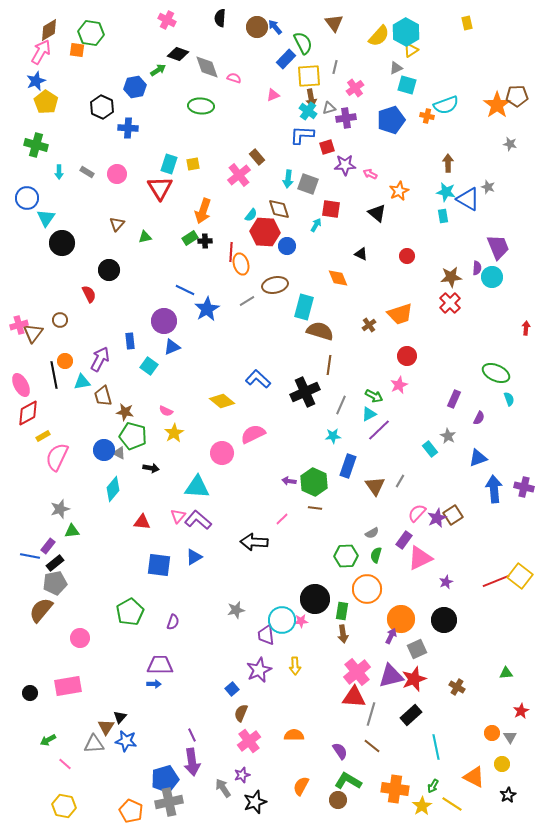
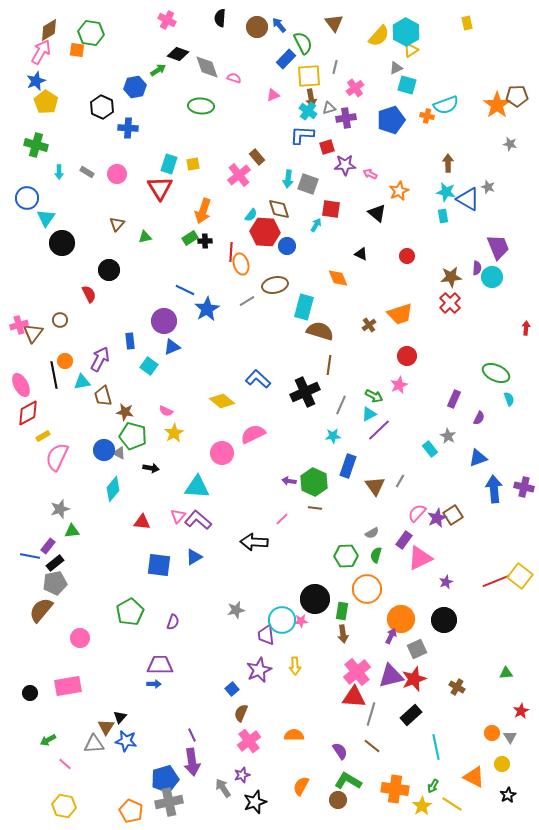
blue arrow at (275, 27): moved 4 px right, 2 px up
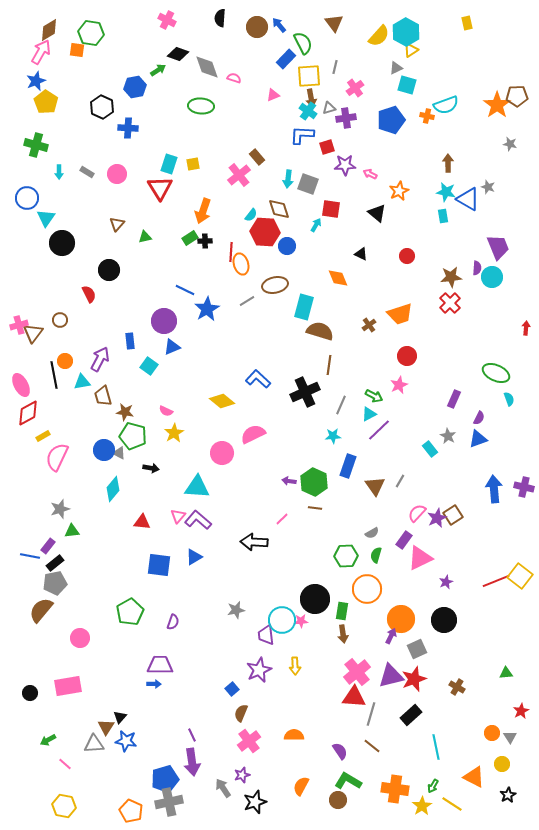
blue triangle at (478, 458): moved 19 px up
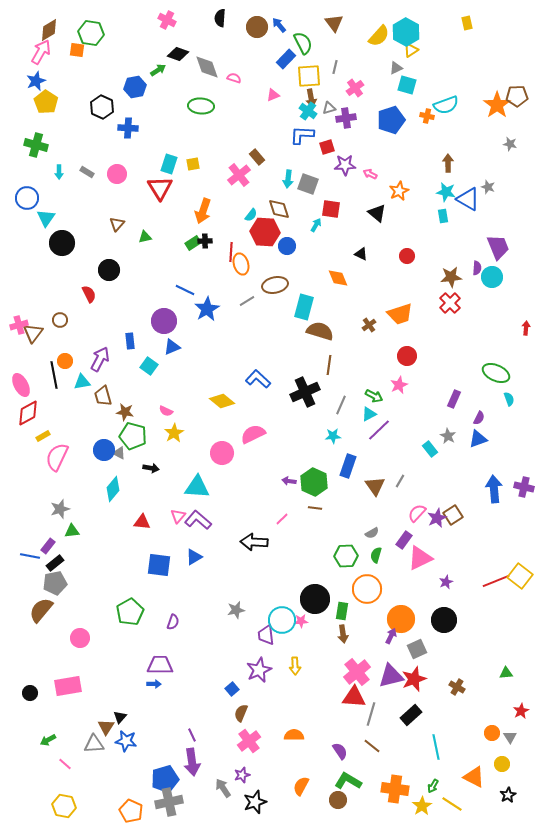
green rectangle at (190, 238): moved 3 px right, 5 px down
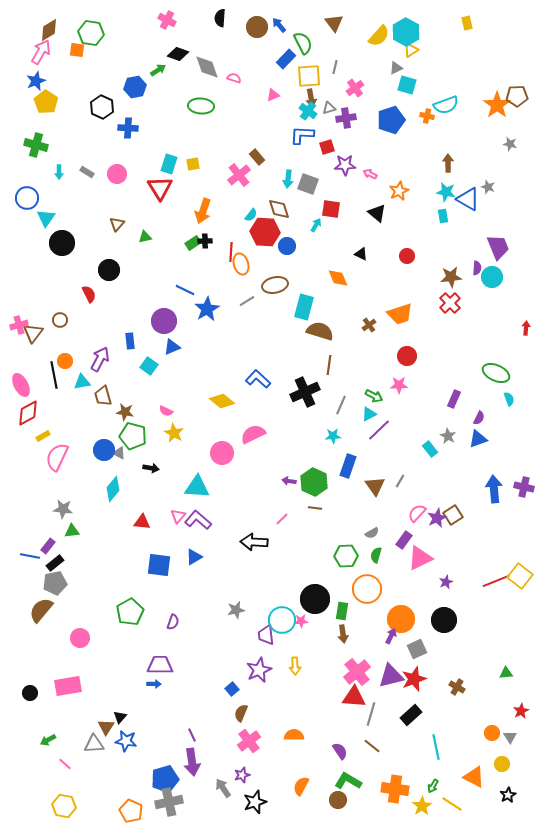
pink star at (399, 385): rotated 24 degrees clockwise
yellow star at (174, 433): rotated 12 degrees counterclockwise
gray star at (60, 509): moved 3 px right; rotated 24 degrees clockwise
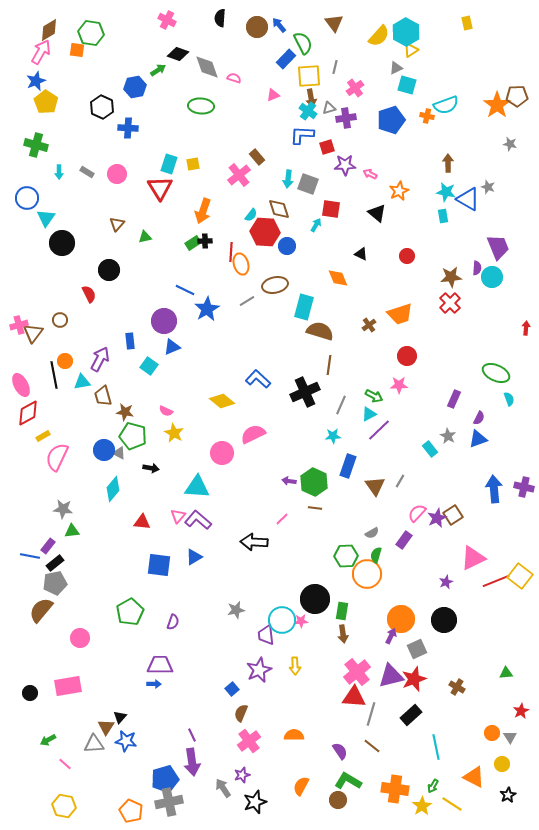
pink triangle at (420, 558): moved 53 px right
orange circle at (367, 589): moved 15 px up
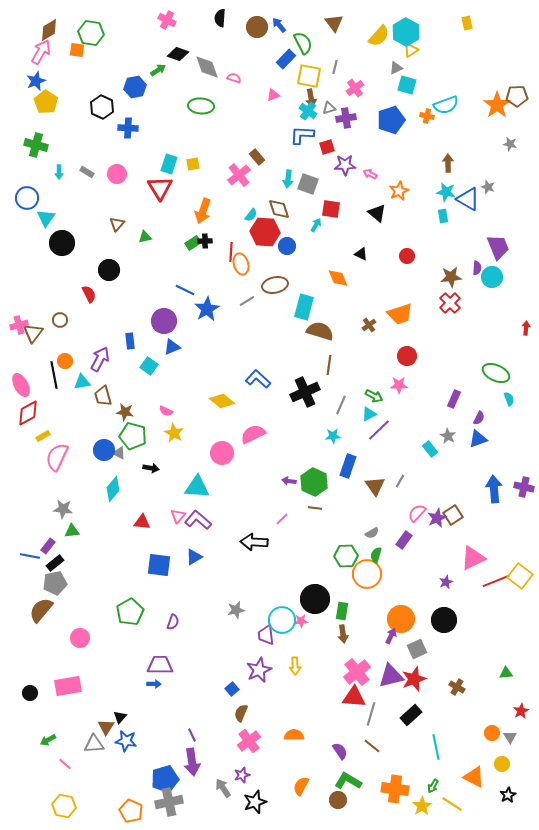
yellow square at (309, 76): rotated 15 degrees clockwise
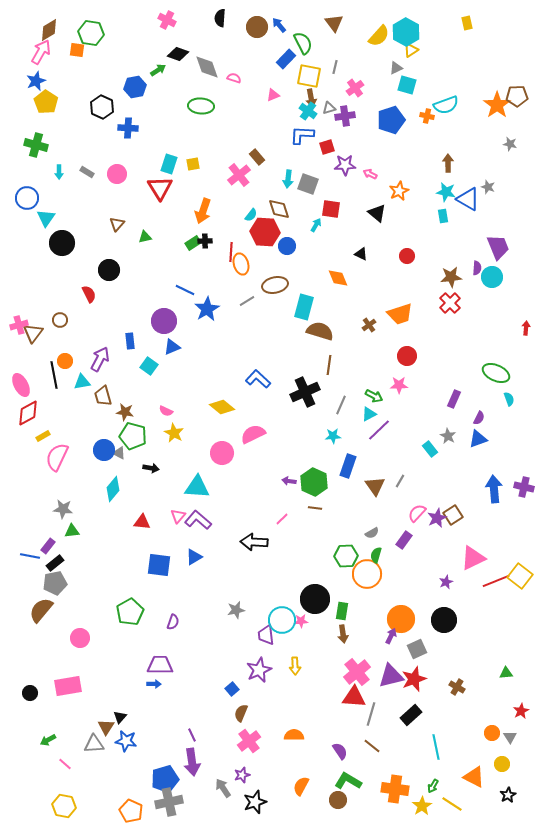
purple cross at (346, 118): moved 1 px left, 2 px up
yellow diamond at (222, 401): moved 6 px down
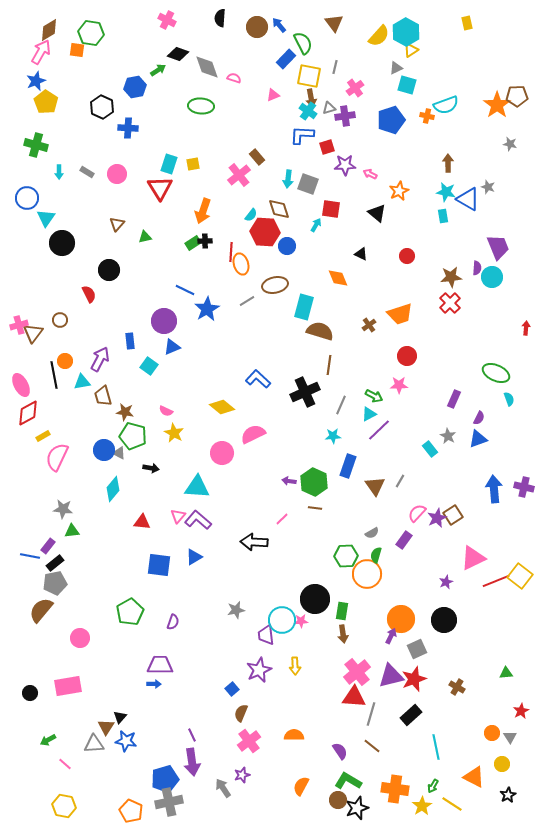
black star at (255, 802): moved 102 px right, 6 px down
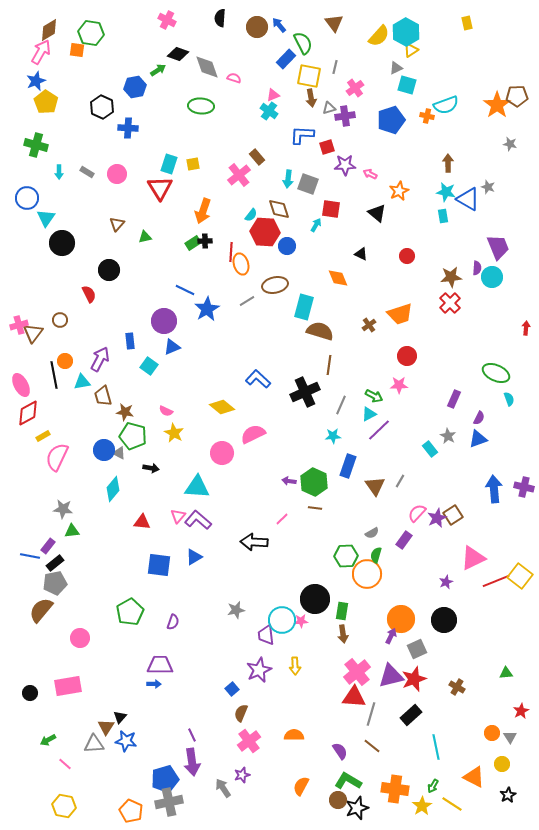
cyan cross at (308, 111): moved 39 px left
